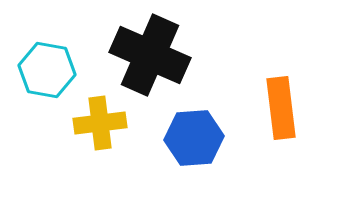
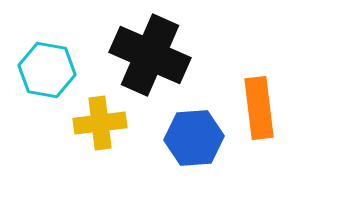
orange rectangle: moved 22 px left
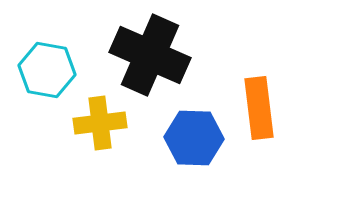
blue hexagon: rotated 6 degrees clockwise
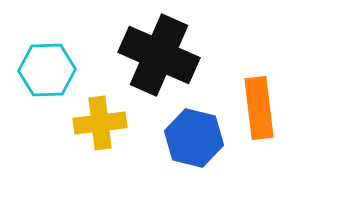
black cross: moved 9 px right
cyan hexagon: rotated 12 degrees counterclockwise
blue hexagon: rotated 12 degrees clockwise
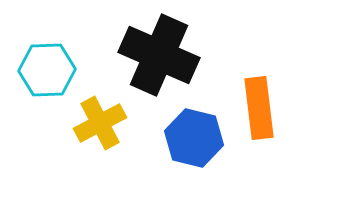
yellow cross: rotated 21 degrees counterclockwise
